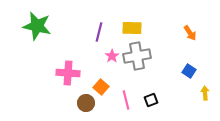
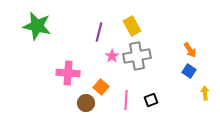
yellow rectangle: moved 2 px up; rotated 60 degrees clockwise
orange arrow: moved 17 px down
pink line: rotated 18 degrees clockwise
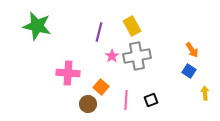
orange arrow: moved 2 px right
brown circle: moved 2 px right, 1 px down
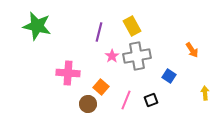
blue square: moved 20 px left, 5 px down
pink line: rotated 18 degrees clockwise
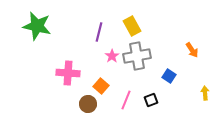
orange square: moved 1 px up
